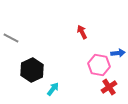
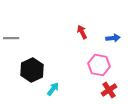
gray line: rotated 28 degrees counterclockwise
blue arrow: moved 5 px left, 15 px up
red cross: moved 3 px down
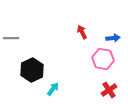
pink hexagon: moved 4 px right, 6 px up
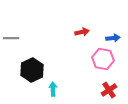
red arrow: rotated 104 degrees clockwise
cyan arrow: rotated 40 degrees counterclockwise
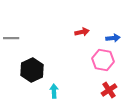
pink hexagon: moved 1 px down
cyan arrow: moved 1 px right, 2 px down
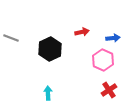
gray line: rotated 21 degrees clockwise
pink hexagon: rotated 15 degrees clockwise
black hexagon: moved 18 px right, 21 px up
cyan arrow: moved 6 px left, 2 px down
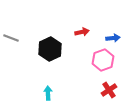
pink hexagon: rotated 15 degrees clockwise
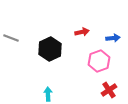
pink hexagon: moved 4 px left, 1 px down
cyan arrow: moved 1 px down
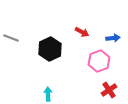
red arrow: rotated 40 degrees clockwise
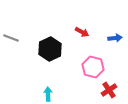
blue arrow: moved 2 px right
pink hexagon: moved 6 px left, 6 px down; rotated 25 degrees counterclockwise
